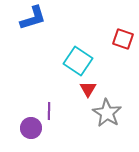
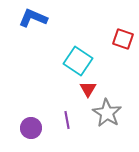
blue L-shape: rotated 140 degrees counterclockwise
purple line: moved 18 px right, 9 px down; rotated 12 degrees counterclockwise
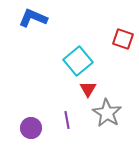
cyan square: rotated 16 degrees clockwise
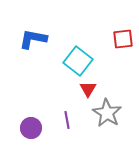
blue L-shape: moved 21 px down; rotated 12 degrees counterclockwise
red square: rotated 25 degrees counterclockwise
cyan square: rotated 12 degrees counterclockwise
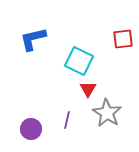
blue L-shape: rotated 24 degrees counterclockwise
cyan square: moved 1 px right; rotated 12 degrees counterclockwise
purple line: rotated 24 degrees clockwise
purple circle: moved 1 px down
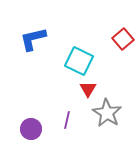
red square: rotated 35 degrees counterclockwise
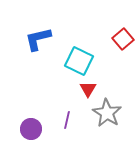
blue L-shape: moved 5 px right
